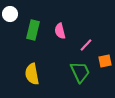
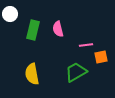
pink semicircle: moved 2 px left, 2 px up
pink line: rotated 40 degrees clockwise
orange square: moved 4 px left, 4 px up
green trapezoid: moved 4 px left; rotated 95 degrees counterclockwise
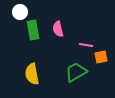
white circle: moved 10 px right, 2 px up
green rectangle: rotated 24 degrees counterclockwise
pink line: rotated 16 degrees clockwise
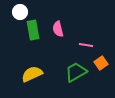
orange square: moved 6 px down; rotated 24 degrees counterclockwise
yellow semicircle: rotated 75 degrees clockwise
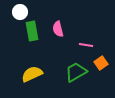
green rectangle: moved 1 px left, 1 px down
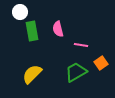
pink line: moved 5 px left
yellow semicircle: rotated 20 degrees counterclockwise
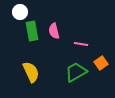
pink semicircle: moved 4 px left, 2 px down
pink line: moved 1 px up
yellow semicircle: moved 1 px left, 2 px up; rotated 110 degrees clockwise
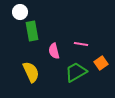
pink semicircle: moved 20 px down
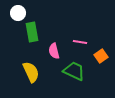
white circle: moved 2 px left, 1 px down
green rectangle: moved 1 px down
pink line: moved 1 px left, 2 px up
orange square: moved 7 px up
green trapezoid: moved 2 px left, 1 px up; rotated 55 degrees clockwise
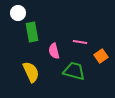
green trapezoid: rotated 10 degrees counterclockwise
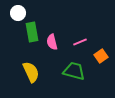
pink line: rotated 32 degrees counterclockwise
pink semicircle: moved 2 px left, 9 px up
